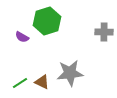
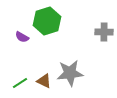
brown triangle: moved 2 px right, 1 px up
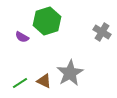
gray cross: moved 2 px left; rotated 30 degrees clockwise
gray star: rotated 24 degrees counterclockwise
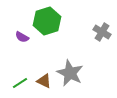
gray star: rotated 16 degrees counterclockwise
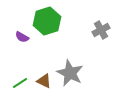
gray cross: moved 1 px left, 2 px up; rotated 30 degrees clockwise
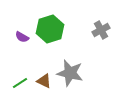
green hexagon: moved 3 px right, 8 px down
gray star: rotated 12 degrees counterclockwise
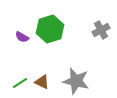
gray star: moved 6 px right, 8 px down
brown triangle: moved 2 px left, 1 px down
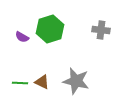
gray cross: rotated 36 degrees clockwise
green line: rotated 35 degrees clockwise
